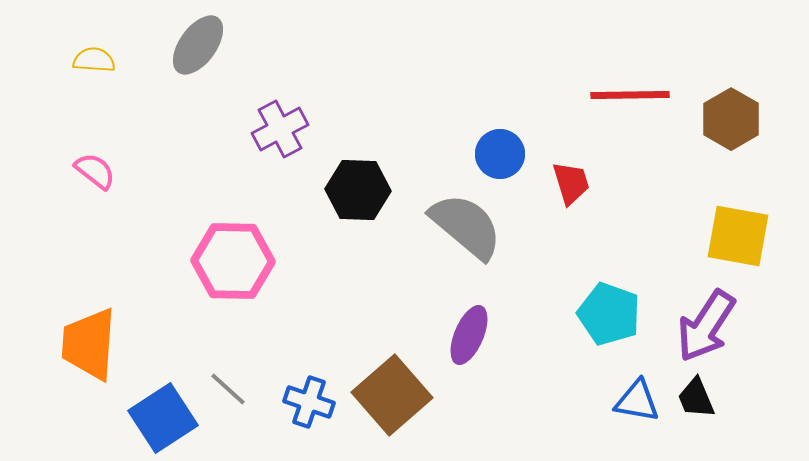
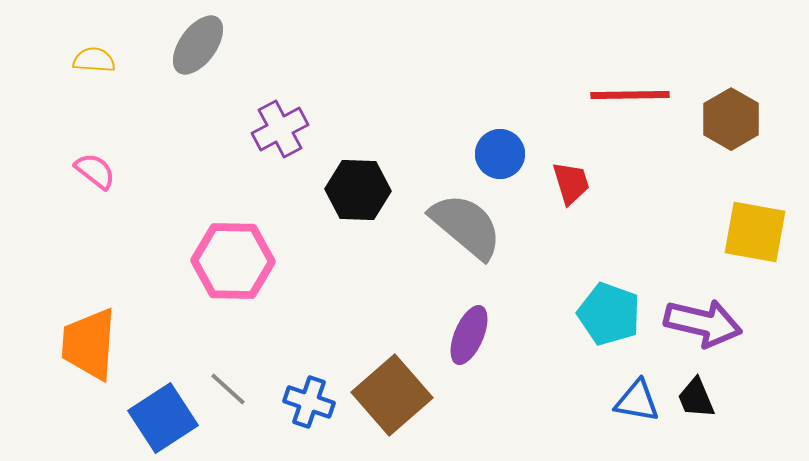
yellow square: moved 17 px right, 4 px up
purple arrow: moved 3 px left, 3 px up; rotated 110 degrees counterclockwise
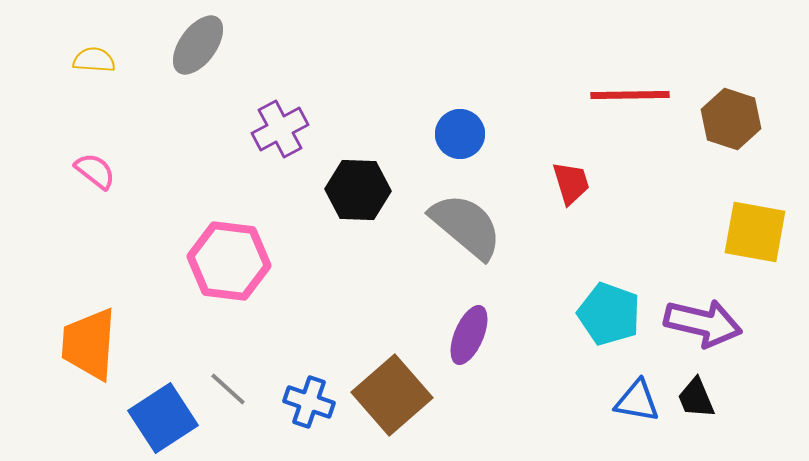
brown hexagon: rotated 12 degrees counterclockwise
blue circle: moved 40 px left, 20 px up
pink hexagon: moved 4 px left; rotated 6 degrees clockwise
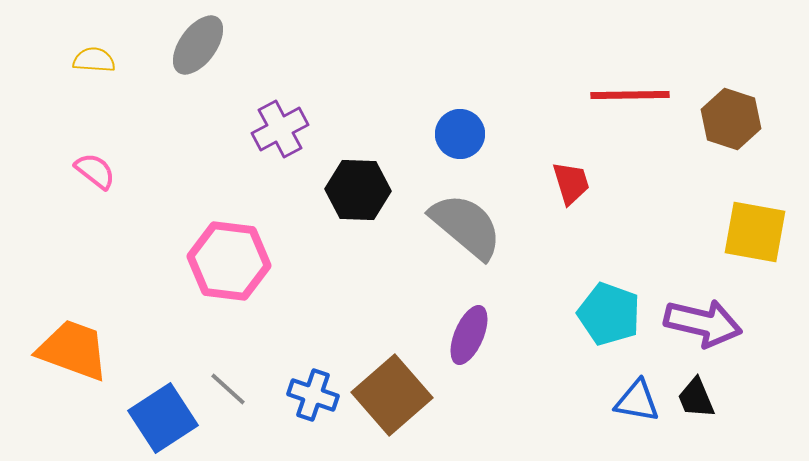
orange trapezoid: moved 16 px left, 6 px down; rotated 106 degrees clockwise
blue cross: moved 4 px right, 7 px up
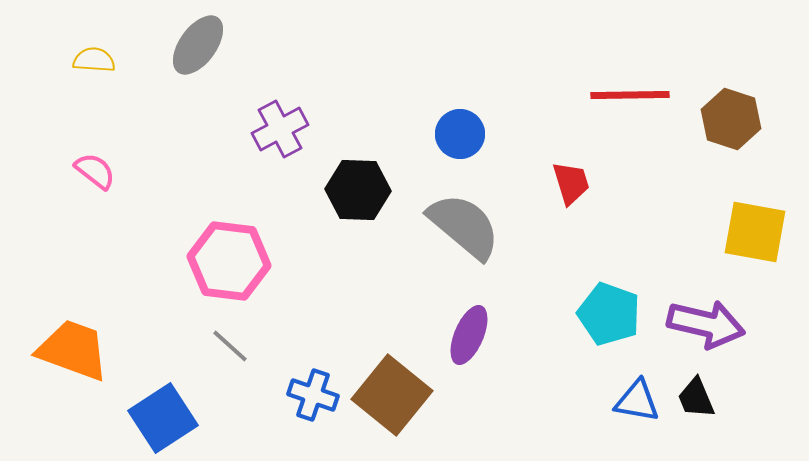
gray semicircle: moved 2 px left
purple arrow: moved 3 px right, 1 px down
gray line: moved 2 px right, 43 px up
brown square: rotated 10 degrees counterclockwise
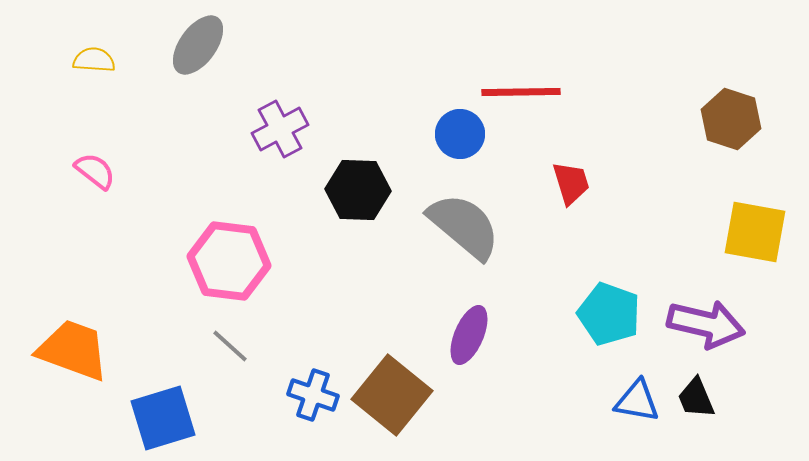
red line: moved 109 px left, 3 px up
blue square: rotated 16 degrees clockwise
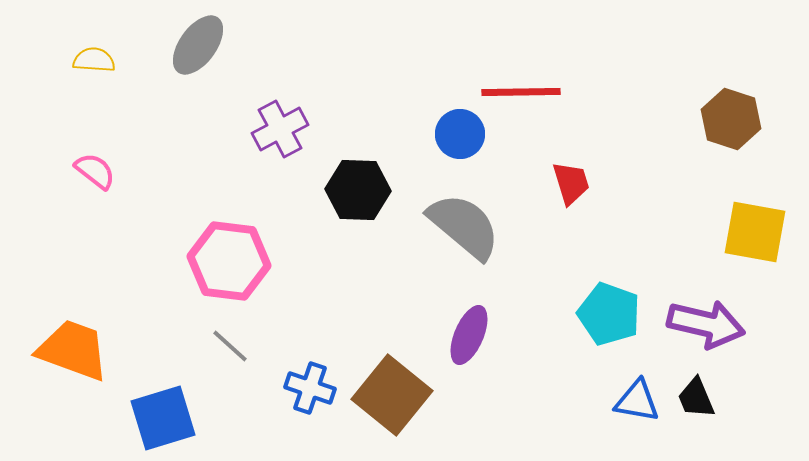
blue cross: moved 3 px left, 7 px up
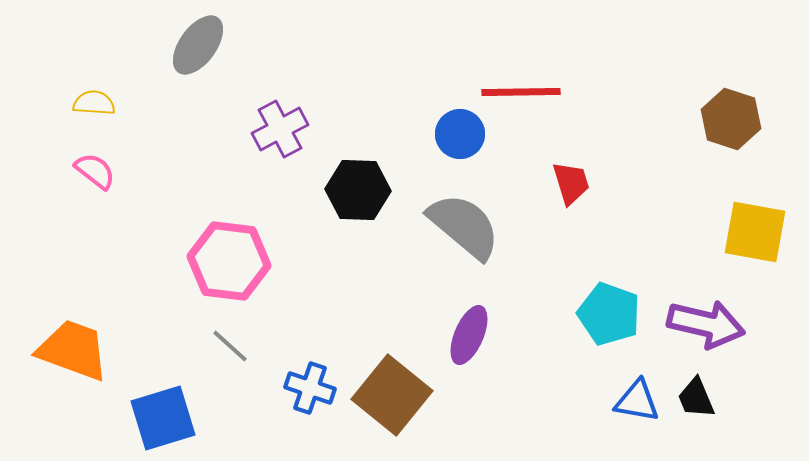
yellow semicircle: moved 43 px down
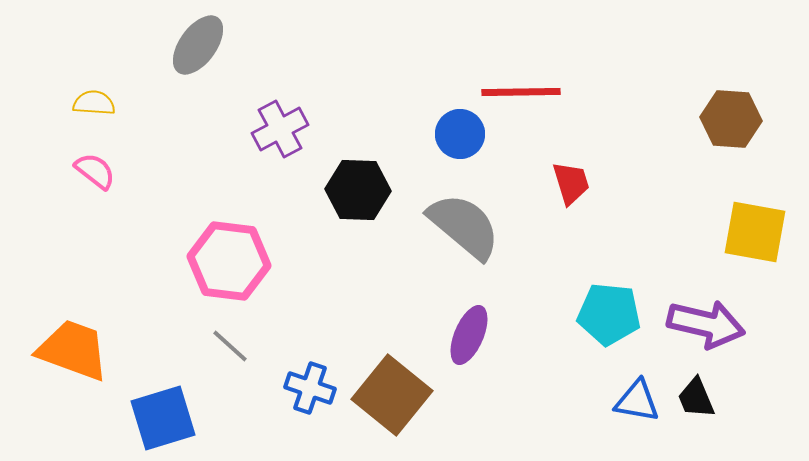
brown hexagon: rotated 14 degrees counterclockwise
cyan pentagon: rotated 14 degrees counterclockwise
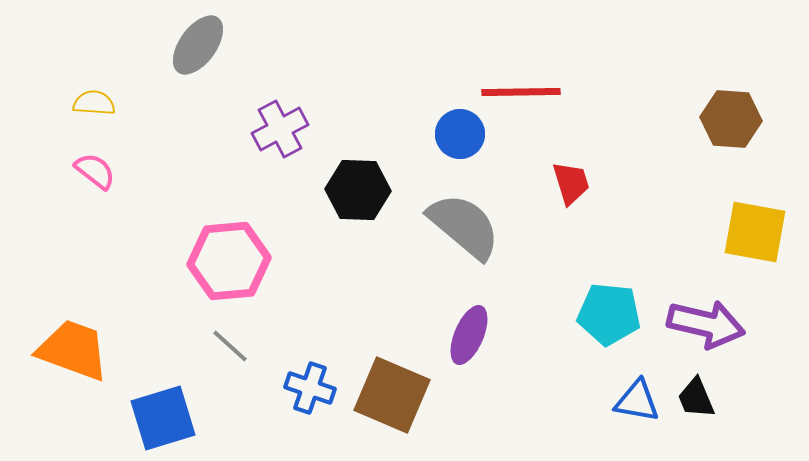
pink hexagon: rotated 12 degrees counterclockwise
brown square: rotated 16 degrees counterclockwise
